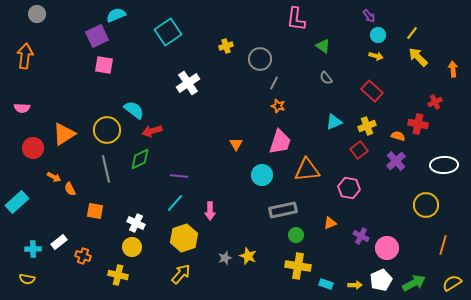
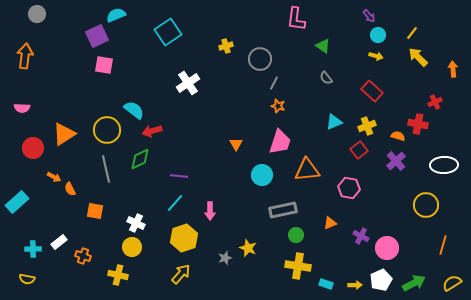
yellow star at (248, 256): moved 8 px up
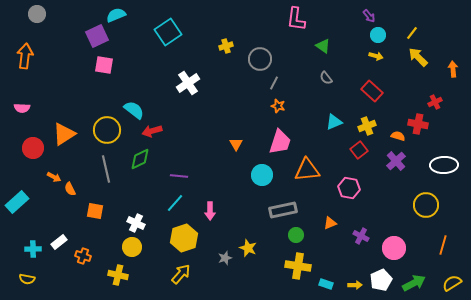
pink circle at (387, 248): moved 7 px right
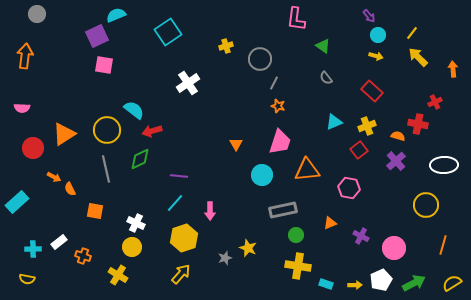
yellow cross at (118, 275): rotated 18 degrees clockwise
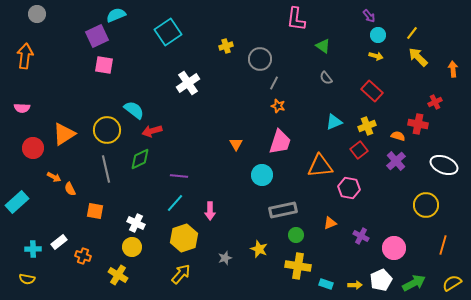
white ellipse at (444, 165): rotated 24 degrees clockwise
orange triangle at (307, 170): moved 13 px right, 4 px up
yellow star at (248, 248): moved 11 px right, 1 px down
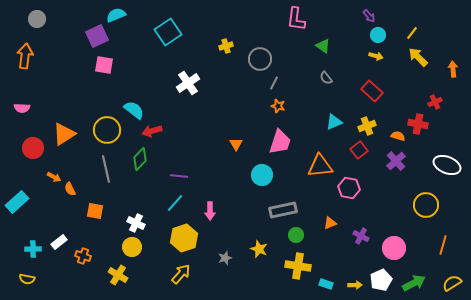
gray circle at (37, 14): moved 5 px down
green diamond at (140, 159): rotated 20 degrees counterclockwise
white ellipse at (444, 165): moved 3 px right
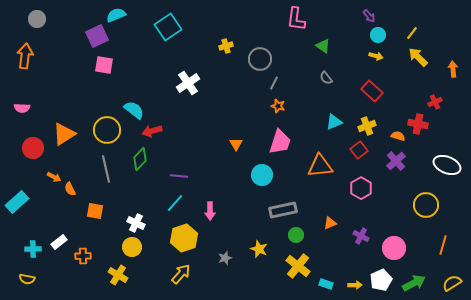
cyan square at (168, 32): moved 5 px up
pink hexagon at (349, 188): moved 12 px right; rotated 20 degrees clockwise
orange cross at (83, 256): rotated 21 degrees counterclockwise
yellow cross at (298, 266): rotated 30 degrees clockwise
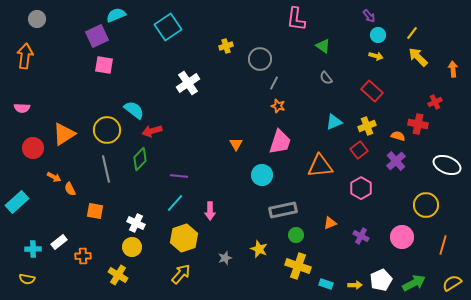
pink circle at (394, 248): moved 8 px right, 11 px up
yellow cross at (298, 266): rotated 20 degrees counterclockwise
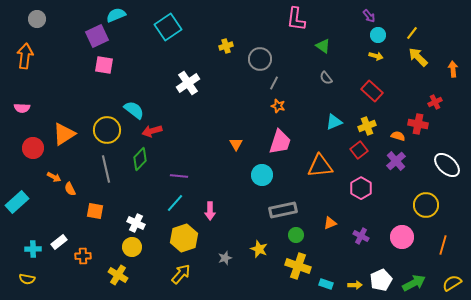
white ellipse at (447, 165): rotated 20 degrees clockwise
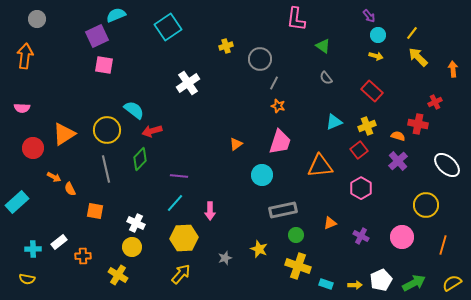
orange triangle at (236, 144): rotated 24 degrees clockwise
purple cross at (396, 161): moved 2 px right
yellow hexagon at (184, 238): rotated 16 degrees clockwise
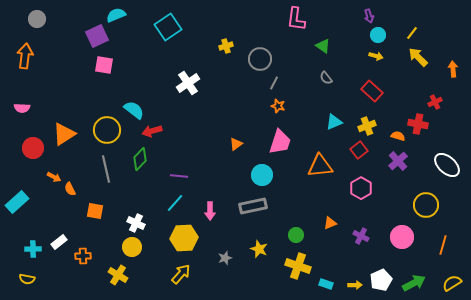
purple arrow at (369, 16): rotated 24 degrees clockwise
gray rectangle at (283, 210): moved 30 px left, 4 px up
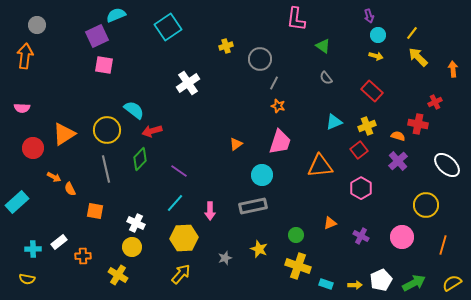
gray circle at (37, 19): moved 6 px down
purple line at (179, 176): moved 5 px up; rotated 30 degrees clockwise
